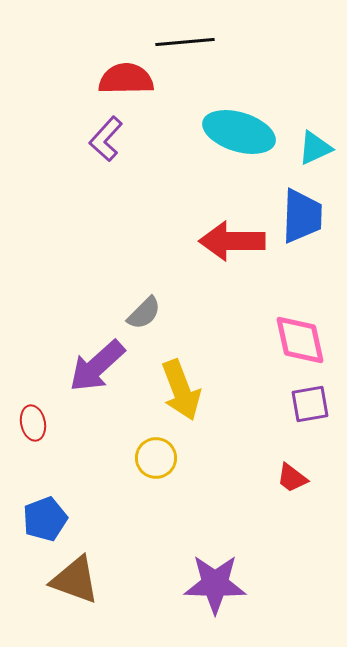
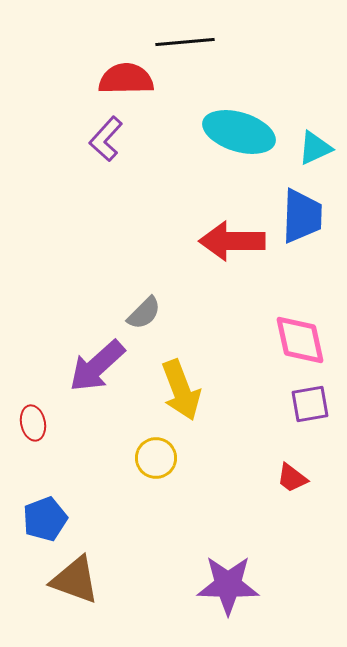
purple star: moved 13 px right, 1 px down
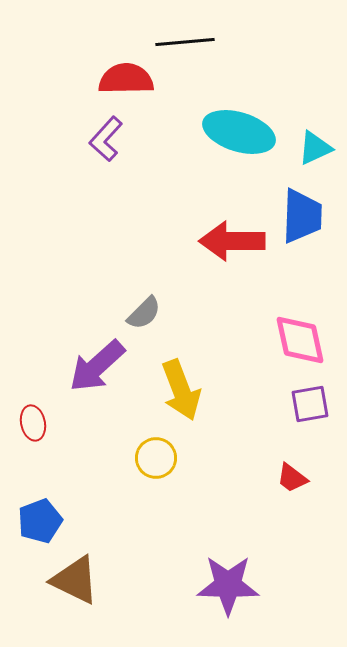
blue pentagon: moved 5 px left, 2 px down
brown triangle: rotated 6 degrees clockwise
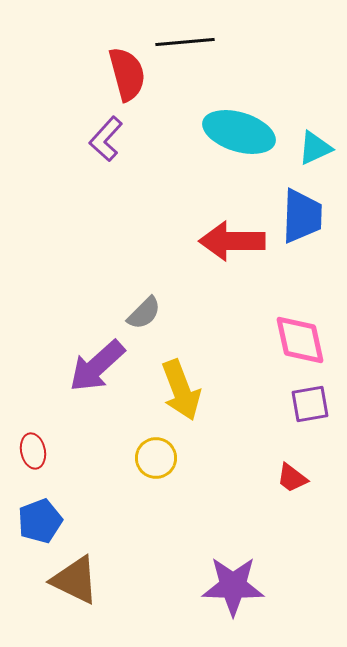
red semicircle: moved 1 px right, 5 px up; rotated 76 degrees clockwise
red ellipse: moved 28 px down
purple star: moved 5 px right, 1 px down
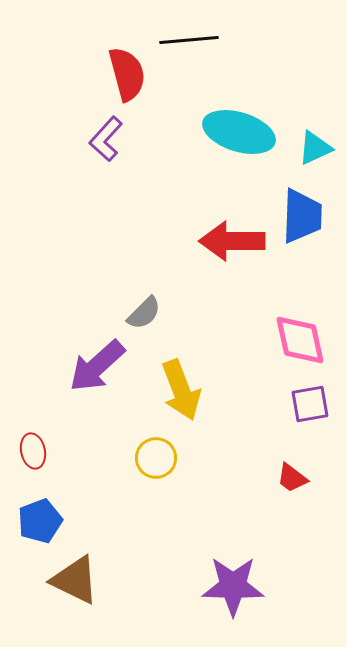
black line: moved 4 px right, 2 px up
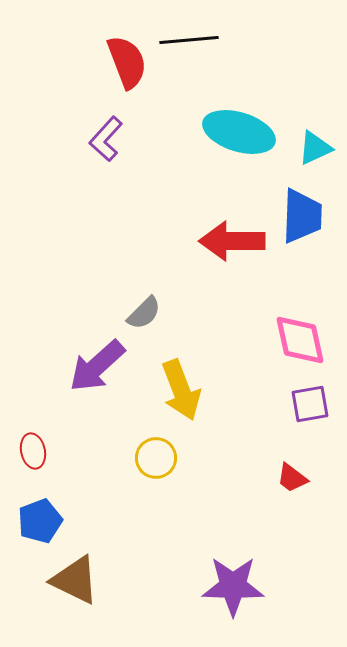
red semicircle: moved 12 px up; rotated 6 degrees counterclockwise
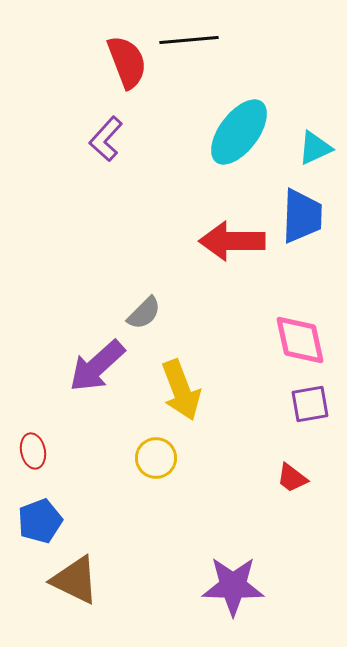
cyan ellipse: rotated 70 degrees counterclockwise
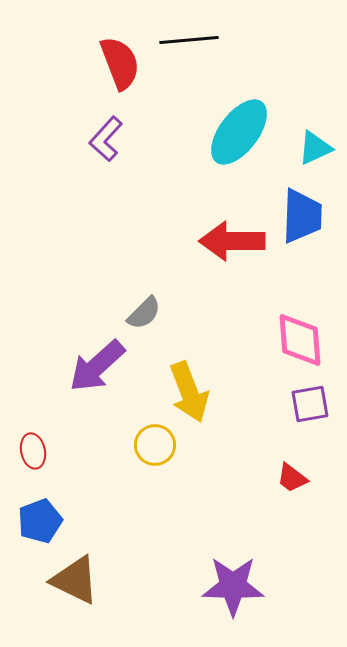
red semicircle: moved 7 px left, 1 px down
pink diamond: rotated 8 degrees clockwise
yellow arrow: moved 8 px right, 2 px down
yellow circle: moved 1 px left, 13 px up
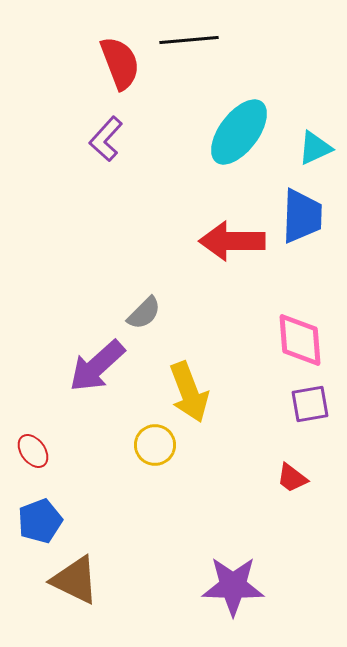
red ellipse: rotated 24 degrees counterclockwise
